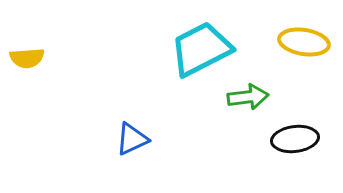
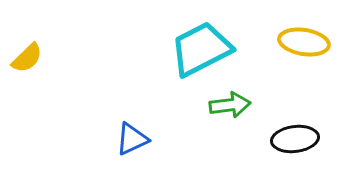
yellow semicircle: rotated 40 degrees counterclockwise
green arrow: moved 18 px left, 8 px down
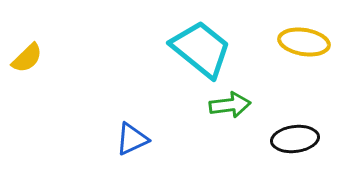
cyan trapezoid: rotated 66 degrees clockwise
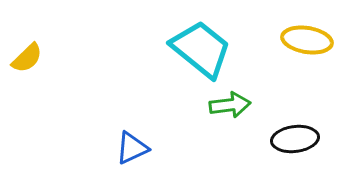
yellow ellipse: moved 3 px right, 2 px up
blue triangle: moved 9 px down
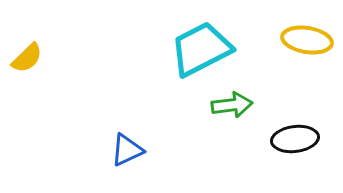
cyan trapezoid: rotated 66 degrees counterclockwise
green arrow: moved 2 px right
blue triangle: moved 5 px left, 2 px down
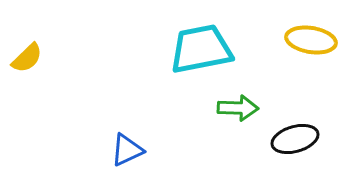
yellow ellipse: moved 4 px right
cyan trapezoid: rotated 16 degrees clockwise
green arrow: moved 6 px right, 3 px down; rotated 9 degrees clockwise
black ellipse: rotated 9 degrees counterclockwise
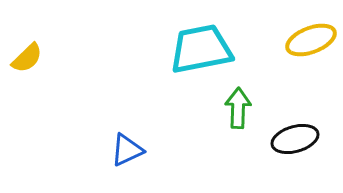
yellow ellipse: rotated 30 degrees counterclockwise
green arrow: rotated 90 degrees counterclockwise
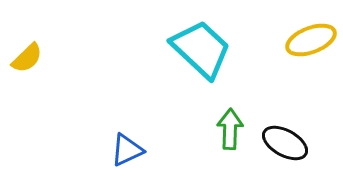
cyan trapezoid: rotated 54 degrees clockwise
green arrow: moved 8 px left, 21 px down
black ellipse: moved 10 px left, 4 px down; rotated 45 degrees clockwise
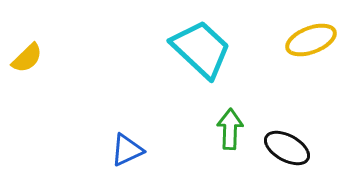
black ellipse: moved 2 px right, 5 px down
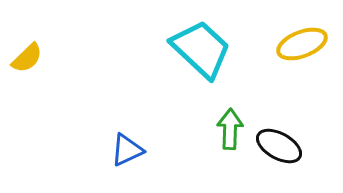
yellow ellipse: moved 9 px left, 4 px down
black ellipse: moved 8 px left, 2 px up
